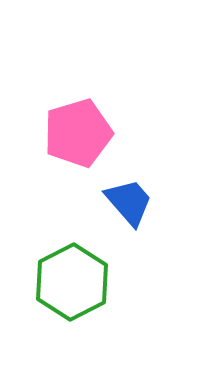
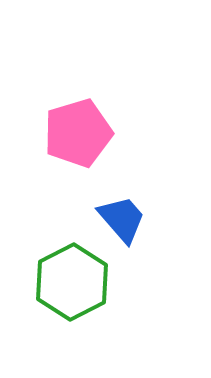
blue trapezoid: moved 7 px left, 17 px down
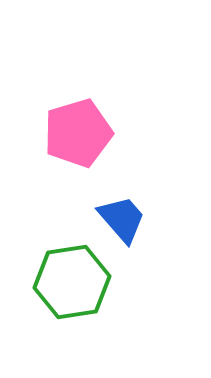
green hexagon: rotated 18 degrees clockwise
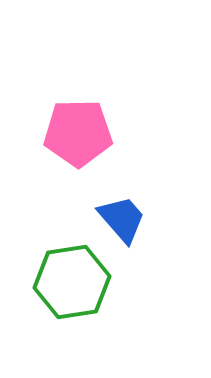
pink pentagon: rotated 16 degrees clockwise
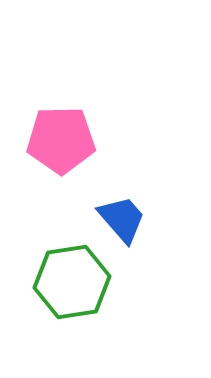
pink pentagon: moved 17 px left, 7 px down
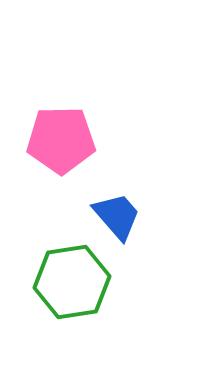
blue trapezoid: moved 5 px left, 3 px up
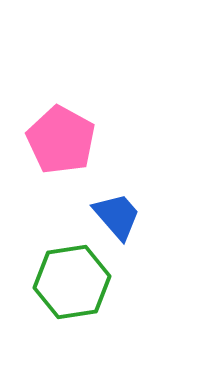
pink pentagon: rotated 30 degrees clockwise
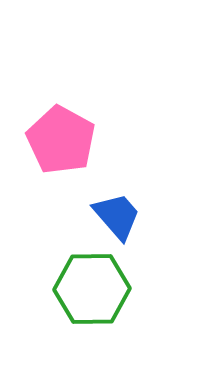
green hexagon: moved 20 px right, 7 px down; rotated 8 degrees clockwise
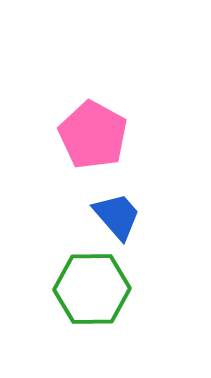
pink pentagon: moved 32 px right, 5 px up
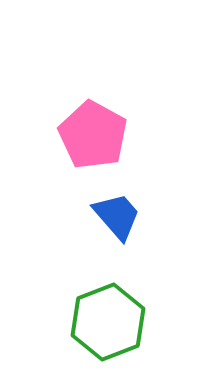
green hexagon: moved 16 px right, 33 px down; rotated 20 degrees counterclockwise
